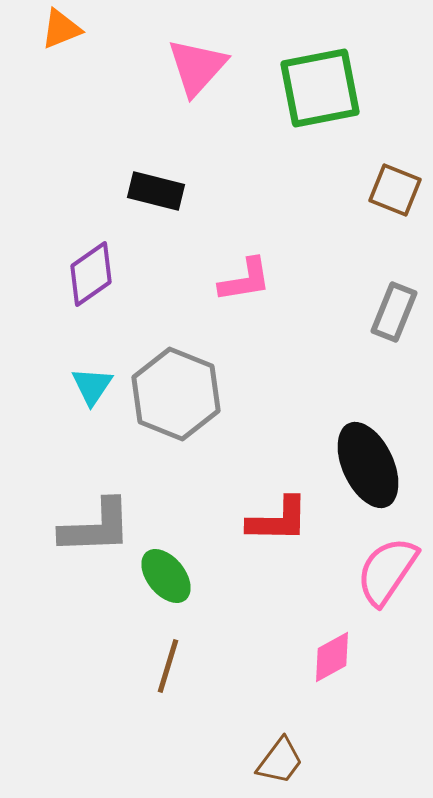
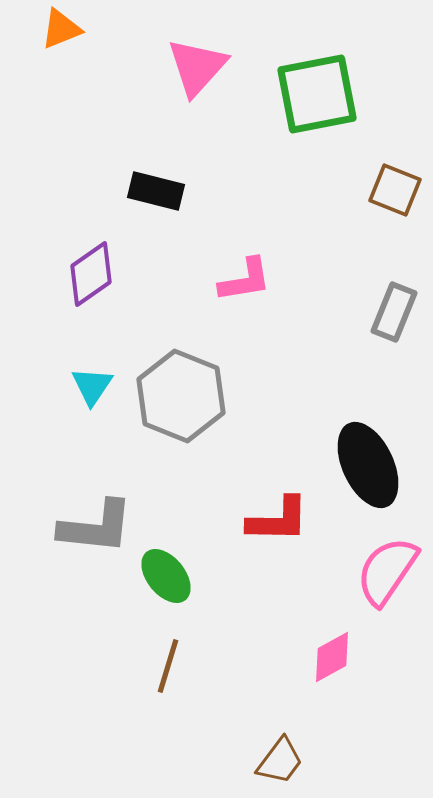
green square: moved 3 px left, 6 px down
gray hexagon: moved 5 px right, 2 px down
gray L-shape: rotated 8 degrees clockwise
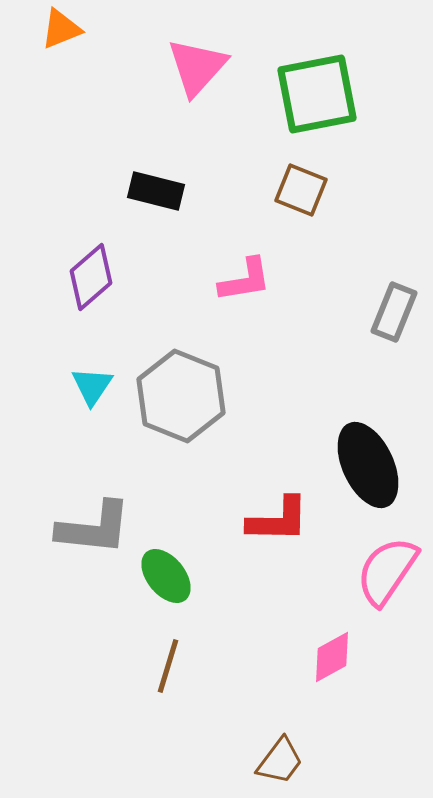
brown square: moved 94 px left
purple diamond: moved 3 px down; rotated 6 degrees counterclockwise
gray L-shape: moved 2 px left, 1 px down
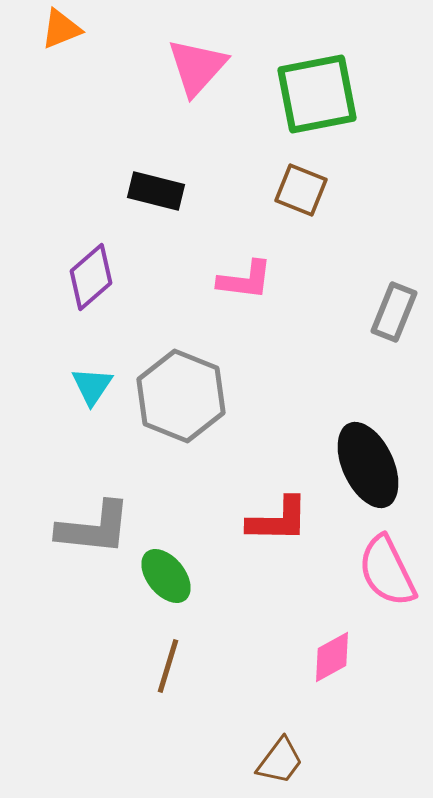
pink L-shape: rotated 16 degrees clockwise
pink semicircle: rotated 60 degrees counterclockwise
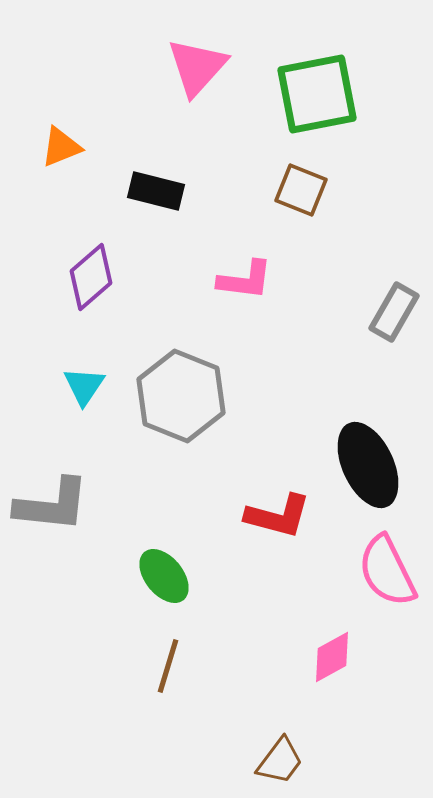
orange triangle: moved 118 px down
gray rectangle: rotated 8 degrees clockwise
cyan triangle: moved 8 px left
red L-shape: moved 4 px up; rotated 14 degrees clockwise
gray L-shape: moved 42 px left, 23 px up
green ellipse: moved 2 px left
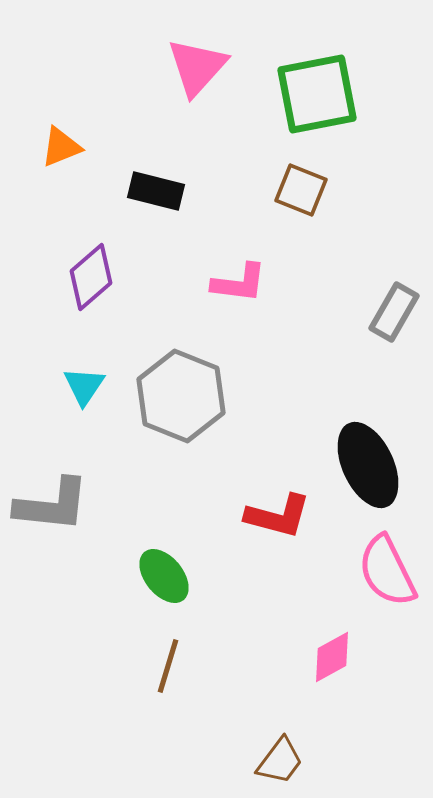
pink L-shape: moved 6 px left, 3 px down
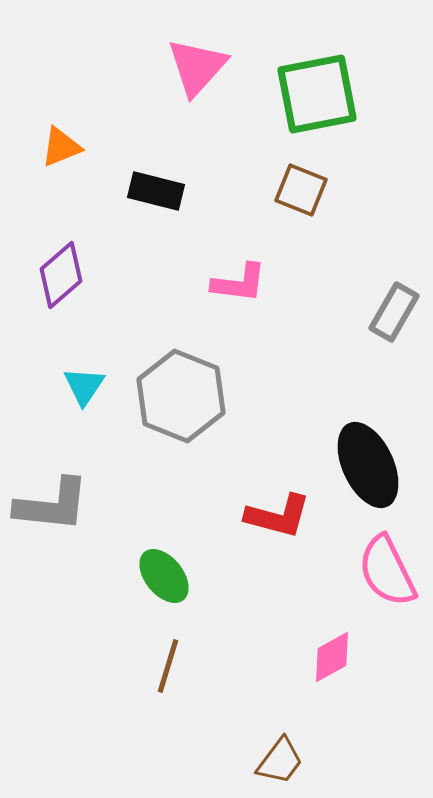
purple diamond: moved 30 px left, 2 px up
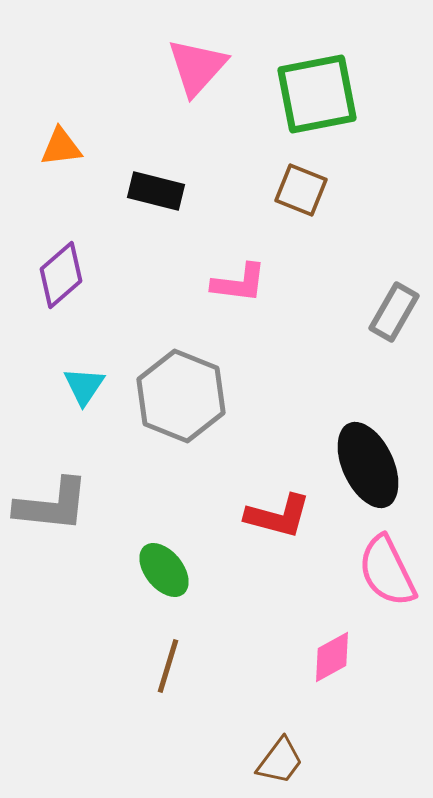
orange triangle: rotated 15 degrees clockwise
green ellipse: moved 6 px up
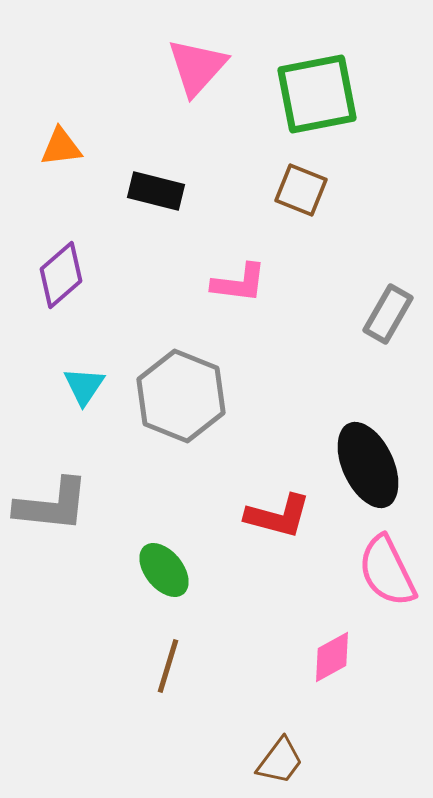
gray rectangle: moved 6 px left, 2 px down
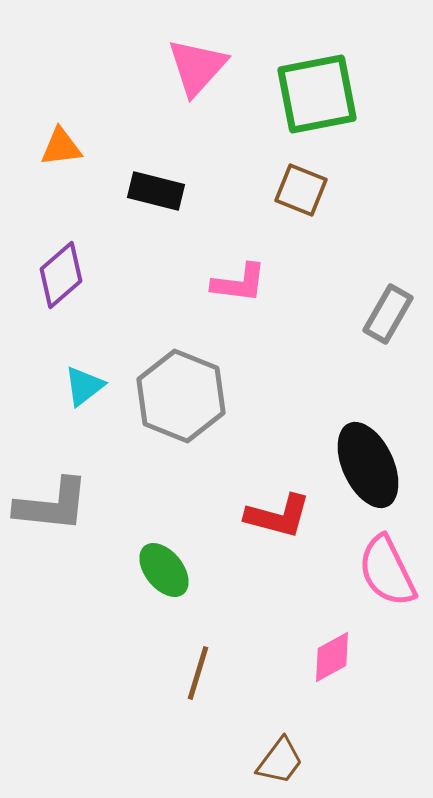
cyan triangle: rotated 18 degrees clockwise
brown line: moved 30 px right, 7 px down
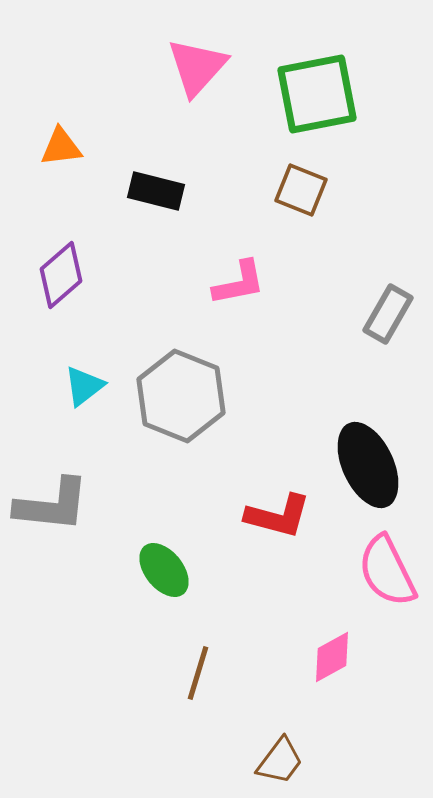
pink L-shape: rotated 18 degrees counterclockwise
